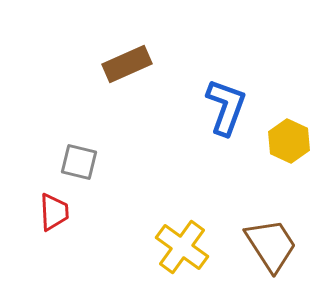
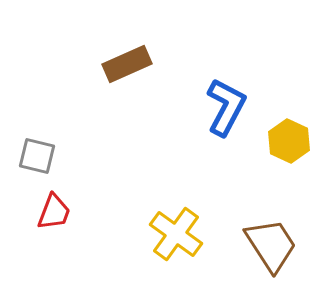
blue L-shape: rotated 8 degrees clockwise
gray square: moved 42 px left, 6 px up
red trapezoid: rotated 24 degrees clockwise
yellow cross: moved 6 px left, 13 px up
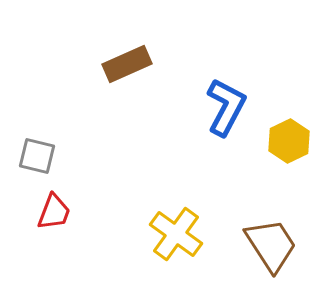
yellow hexagon: rotated 9 degrees clockwise
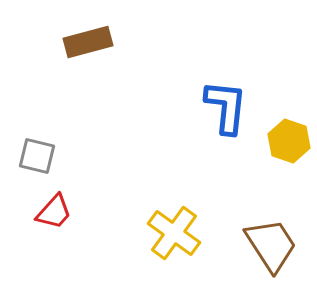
brown rectangle: moved 39 px left, 22 px up; rotated 9 degrees clockwise
blue L-shape: rotated 22 degrees counterclockwise
yellow hexagon: rotated 15 degrees counterclockwise
red trapezoid: rotated 21 degrees clockwise
yellow cross: moved 2 px left, 1 px up
